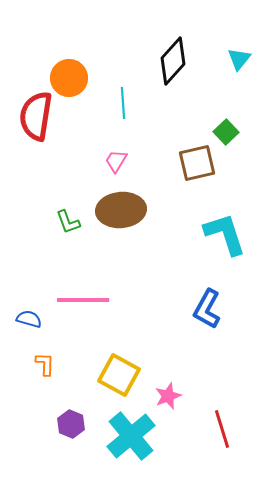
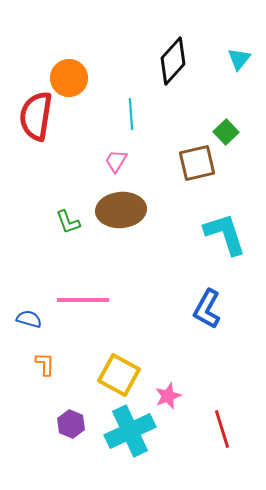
cyan line: moved 8 px right, 11 px down
cyan cross: moved 1 px left, 5 px up; rotated 15 degrees clockwise
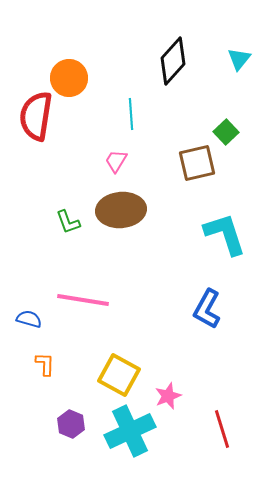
pink line: rotated 9 degrees clockwise
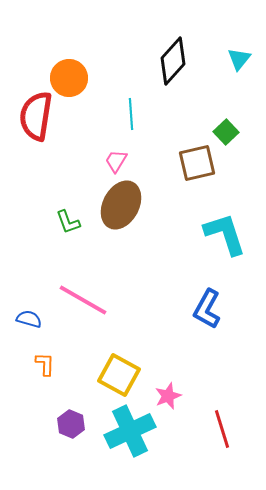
brown ellipse: moved 5 px up; rotated 57 degrees counterclockwise
pink line: rotated 21 degrees clockwise
